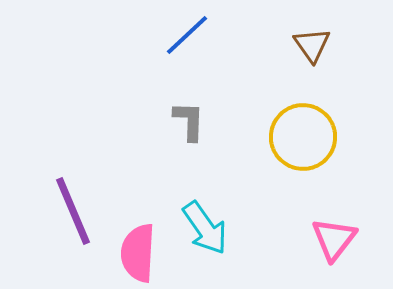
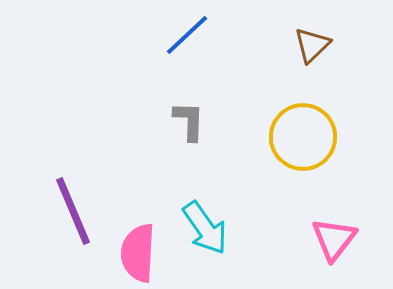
brown triangle: rotated 21 degrees clockwise
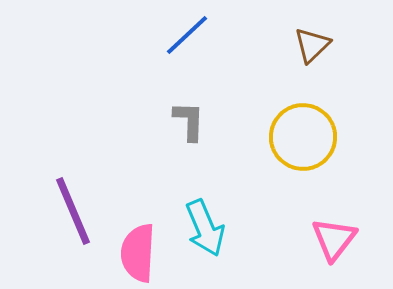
cyan arrow: rotated 12 degrees clockwise
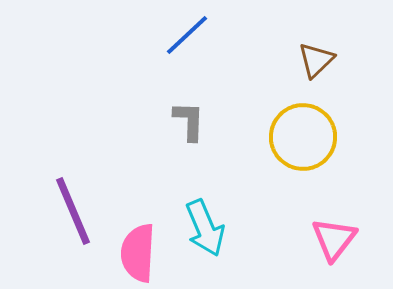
brown triangle: moved 4 px right, 15 px down
